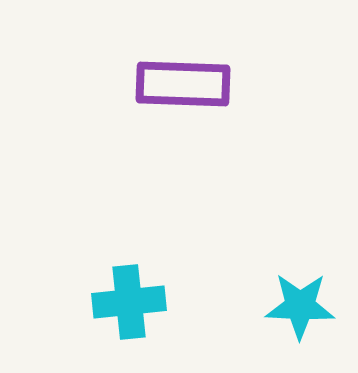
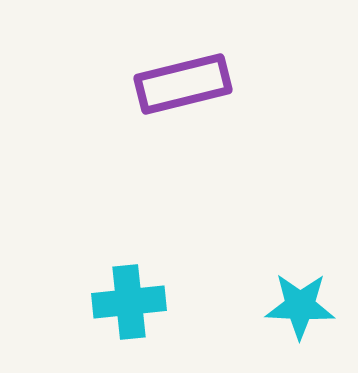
purple rectangle: rotated 16 degrees counterclockwise
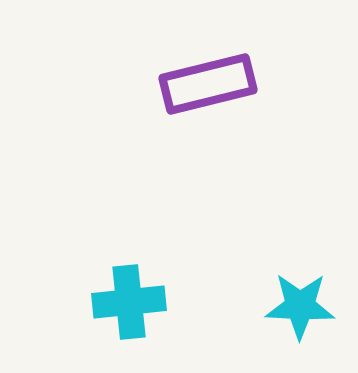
purple rectangle: moved 25 px right
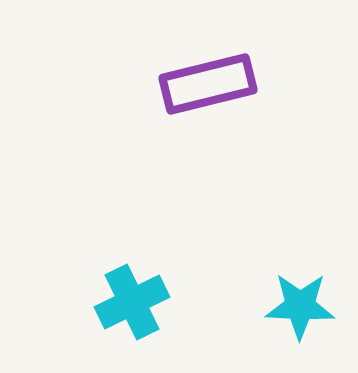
cyan cross: moved 3 px right; rotated 20 degrees counterclockwise
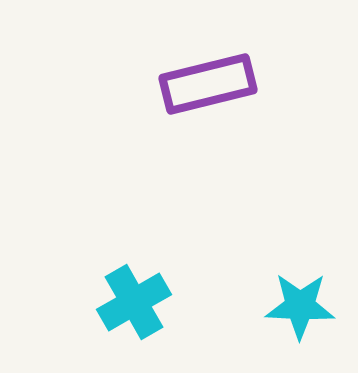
cyan cross: moved 2 px right; rotated 4 degrees counterclockwise
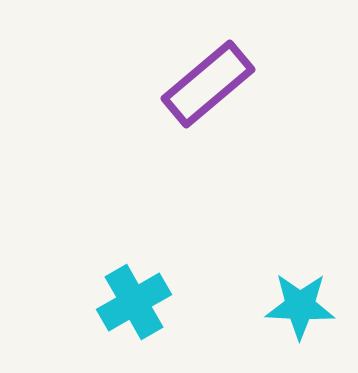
purple rectangle: rotated 26 degrees counterclockwise
